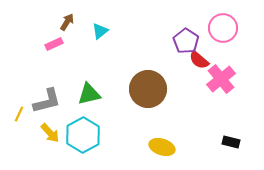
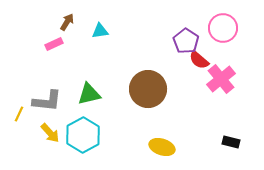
cyan triangle: rotated 30 degrees clockwise
gray L-shape: rotated 20 degrees clockwise
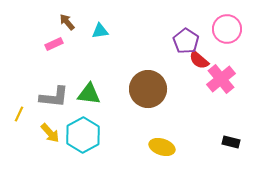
brown arrow: rotated 72 degrees counterclockwise
pink circle: moved 4 px right, 1 px down
green triangle: rotated 20 degrees clockwise
gray L-shape: moved 7 px right, 4 px up
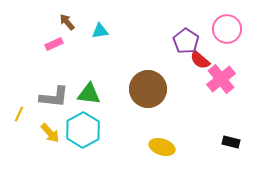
red semicircle: moved 1 px right
cyan hexagon: moved 5 px up
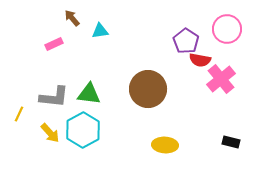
brown arrow: moved 5 px right, 4 px up
red semicircle: rotated 30 degrees counterclockwise
yellow ellipse: moved 3 px right, 2 px up; rotated 15 degrees counterclockwise
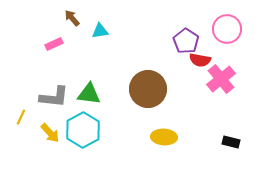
yellow line: moved 2 px right, 3 px down
yellow ellipse: moved 1 px left, 8 px up
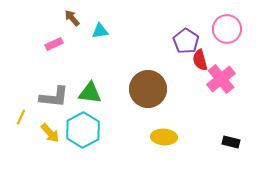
red semicircle: rotated 65 degrees clockwise
green triangle: moved 1 px right, 1 px up
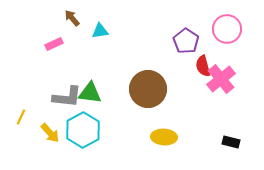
red semicircle: moved 3 px right, 6 px down
gray L-shape: moved 13 px right
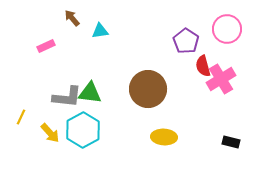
pink rectangle: moved 8 px left, 2 px down
pink cross: rotated 8 degrees clockwise
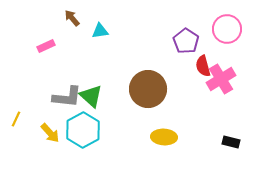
green triangle: moved 1 px right, 3 px down; rotated 35 degrees clockwise
yellow line: moved 5 px left, 2 px down
